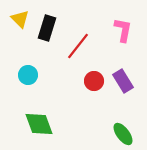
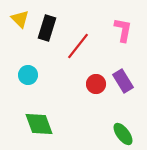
red circle: moved 2 px right, 3 px down
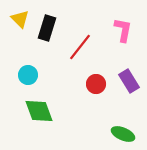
red line: moved 2 px right, 1 px down
purple rectangle: moved 6 px right
green diamond: moved 13 px up
green ellipse: rotated 30 degrees counterclockwise
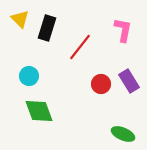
cyan circle: moved 1 px right, 1 px down
red circle: moved 5 px right
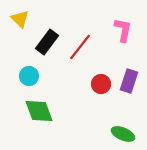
black rectangle: moved 14 px down; rotated 20 degrees clockwise
purple rectangle: rotated 50 degrees clockwise
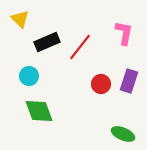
pink L-shape: moved 1 px right, 3 px down
black rectangle: rotated 30 degrees clockwise
